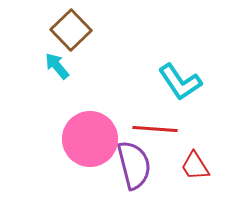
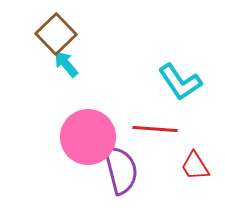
brown square: moved 15 px left, 4 px down
cyan arrow: moved 9 px right, 2 px up
pink circle: moved 2 px left, 2 px up
purple semicircle: moved 13 px left, 5 px down
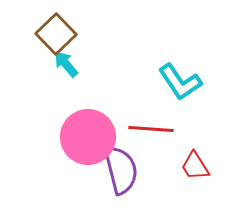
red line: moved 4 px left
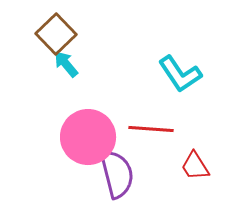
cyan L-shape: moved 8 px up
purple semicircle: moved 4 px left, 4 px down
